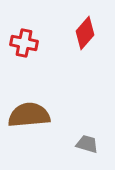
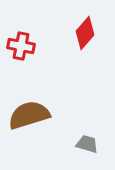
red cross: moved 3 px left, 3 px down
brown semicircle: rotated 12 degrees counterclockwise
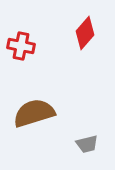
brown semicircle: moved 5 px right, 2 px up
gray trapezoid: rotated 150 degrees clockwise
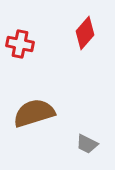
red cross: moved 1 px left, 2 px up
gray trapezoid: rotated 40 degrees clockwise
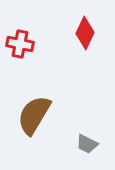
red diamond: rotated 16 degrees counterclockwise
brown semicircle: moved 2 px down; rotated 42 degrees counterclockwise
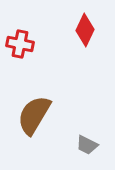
red diamond: moved 3 px up
gray trapezoid: moved 1 px down
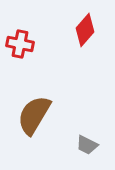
red diamond: rotated 16 degrees clockwise
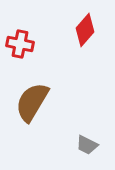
brown semicircle: moved 2 px left, 13 px up
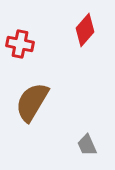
gray trapezoid: rotated 40 degrees clockwise
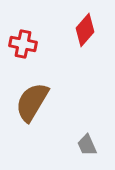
red cross: moved 3 px right
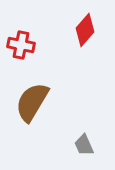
red cross: moved 2 px left, 1 px down
gray trapezoid: moved 3 px left
